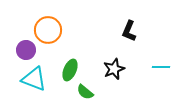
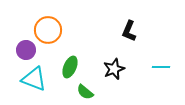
green ellipse: moved 3 px up
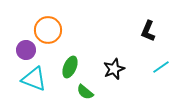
black L-shape: moved 19 px right
cyan line: rotated 36 degrees counterclockwise
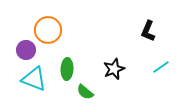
green ellipse: moved 3 px left, 2 px down; rotated 20 degrees counterclockwise
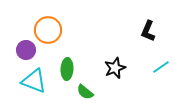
black star: moved 1 px right, 1 px up
cyan triangle: moved 2 px down
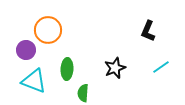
green semicircle: moved 2 px left, 1 px down; rotated 54 degrees clockwise
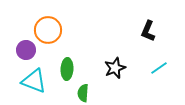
cyan line: moved 2 px left, 1 px down
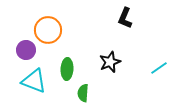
black L-shape: moved 23 px left, 13 px up
black star: moved 5 px left, 6 px up
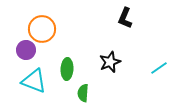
orange circle: moved 6 px left, 1 px up
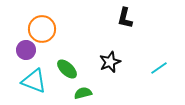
black L-shape: rotated 10 degrees counterclockwise
green ellipse: rotated 50 degrees counterclockwise
green semicircle: rotated 72 degrees clockwise
